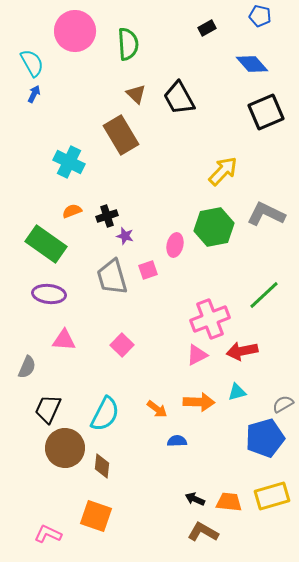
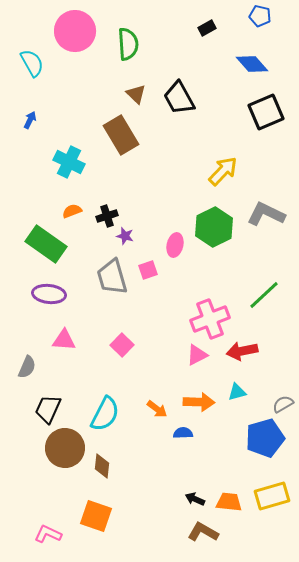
blue arrow at (34, 94): moved 4 px left, 26 px down
green hexagon at (214, 227): rotated 15 degrees counterclockwise
blue semicircle at (177, 441): moved 6 px right, 8 px up
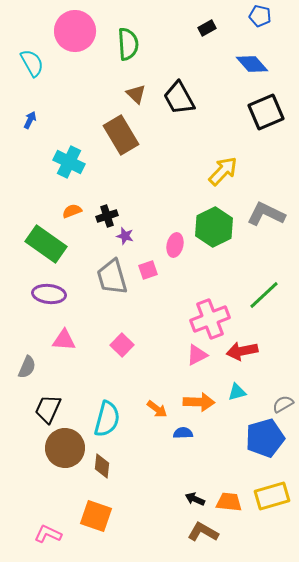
cyan semicircle at (105, 414): moved 2 px right, 5 px down; rotated 12 degrees counterclockwise
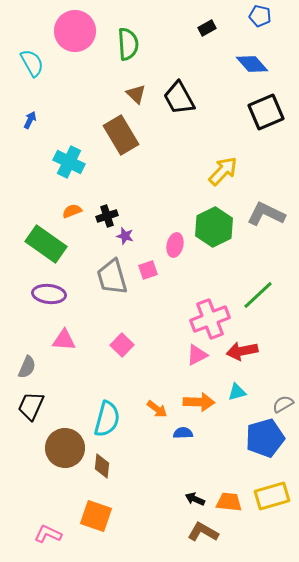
green line at (264, 295): moved 6 px left
black trapezoid at (48, 409): moved 17 px left, 3 px up
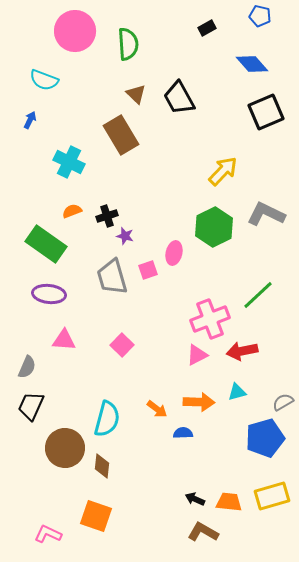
cyan semicircle at (32, 63): moved 12 px right, 17 px down; rotated 140 degrees clockwise
pink ellipse at (175, 245): moved 1 px left, 8 px down
gray semicircle at (283, 404): moved 2 px up
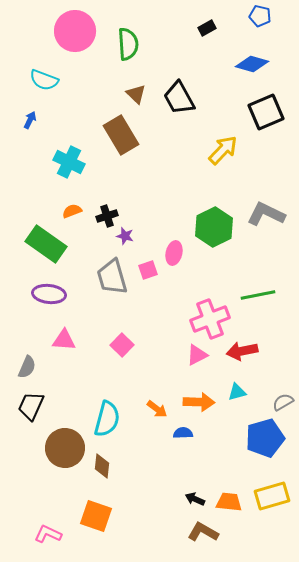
blue diamond at (252, 64): rotated 32 degrees counterclockwise
yellow arrow at (223, 171): moved 21 px up
green line at (258, 295): rotated 32 degrees clockwise
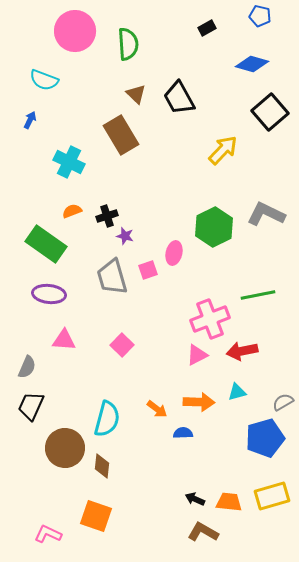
black square at (266, 112): moved 4 px right; rotated 18 degrees counterclockwise
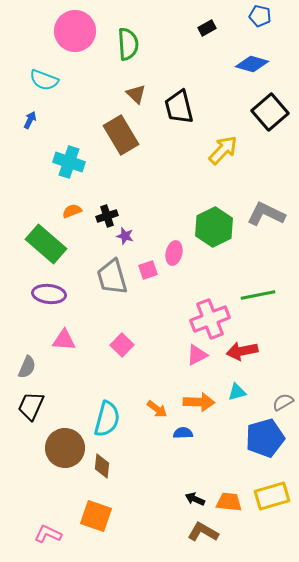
black trapezoid at (179, 98): moved 9 px down; rotated 15 degrees clockwise
cyan cross at (69, 162): rotated 8 degrees counterclockwise
green rectangle at (46, 244): rotated 6 degrees clockwise
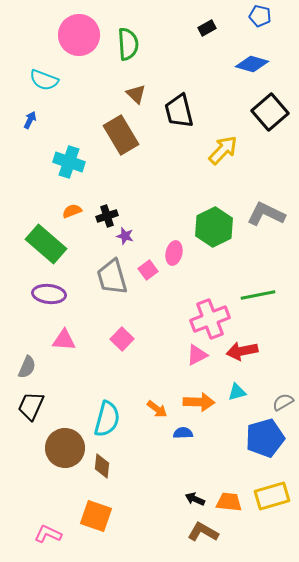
pink circle at (75, 31): moved 4 px right, 4 px down
black trapezoid at (179, 107): moved 4 px down
pink square at (148, 270): rotated 18 degrees counterclockwise
pink square at (122, 345): moved 6 px up
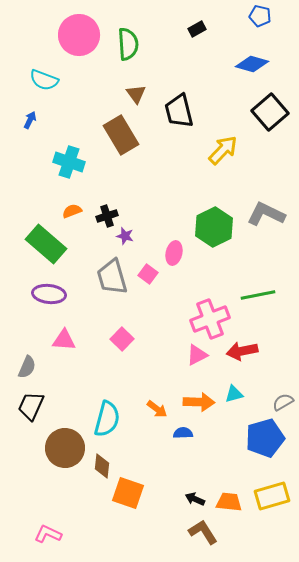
black rectangle at (207, 28): moved 10 px left, 1 px down
brown triangle at (136, 94): rotated 10 degrees clockwise
pink square at (148, 270): moved 4 px down; rotated 18 degrees counterclockwise
cyan triangle at (237, 392): moved 3 px left, 2 px down
orange square at (96, 516): moved 32 px right, 23 px up
brown L-shape at (203, 532): rotated 28 degrees clockwise
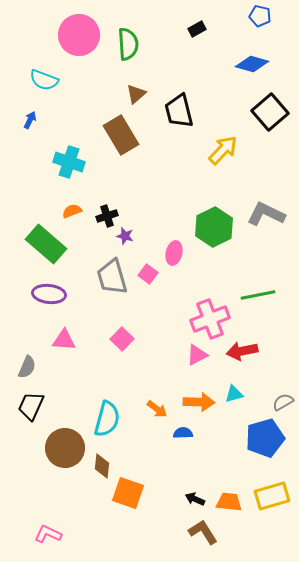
brown triangle at (136, 94): rotated 25 degrees clockwise
